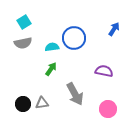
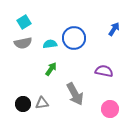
cyan semicircle: moved 2 px left, 3 px up
pink circle: moved 2 px right
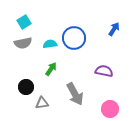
black circle: moved 3 px right, 17 px up
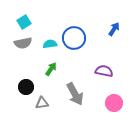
pink circle: moved 4 px right, 6 px up
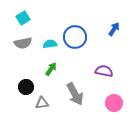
cyan square: moved 1 px left, 4 px up
blue circle: moved 1 px right, 1 px up
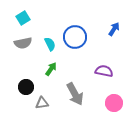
cyan semicircle: rotated 72 degrees clockwise
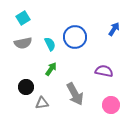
pink circle: moved 3 px left, 2 px down
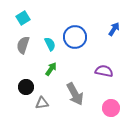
gray semicircle: moved 2 px down; rotated 120 degrees clockwise
pink circle: moved 3 px down
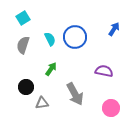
cyan semicircle: moved 5 px up
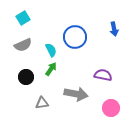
blue arrow: rotated 136 degrees clockwise
cyan semicircle: moved 1 px right, 11 px down
gray semicircle: rotated 132 degrees counterclockwise
purple semicircle: moved 1 px left, 4 px down
black circle: moved 10 px up
gray arrow: moved 1 px right; rotated 50 degrees counterclockwise
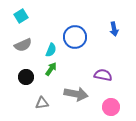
cyan square: moved 2 px left, 2 px up
cyan semicircle: rotated 48 degrees clockwise
pink circle: moved 1 px up
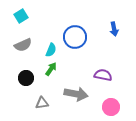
black circle: moved 1 px down
